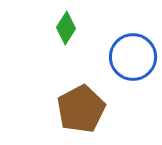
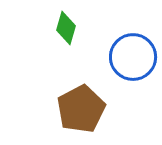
green diamond: rotated 16 degrees counterclockwise
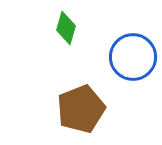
brown pentagon: rotated 6 degrees clockwise
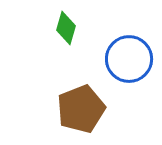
blue circle: moved 4 px left, 2 px down
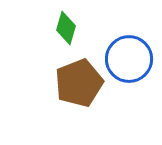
brown pentagon: moved 2 px left, 26 px up
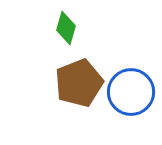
blue circle: moved 2 px right, 33 px down
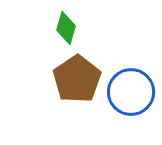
brown pentagon: moved 2 px left, 4 px up; rotated 12 degrees counterclockwise
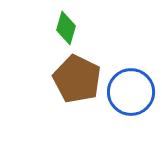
brown pentagon: rotated 12 degrees counterclockwise
